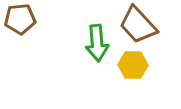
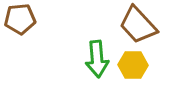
green arrow: moved 16 px down
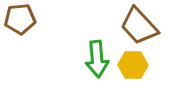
brown trapezoid: moved 1 px right, 1 px down
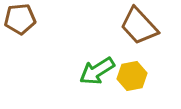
green arrow: moved 12 px down; rotated 63 degrees clockwise
yellow hexagon: moved 1 px left, 11 px down; rotated 12 degrees counterclockwise
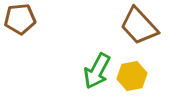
green arrow: rotated 30 degrees counterclockwise
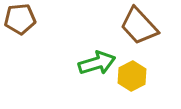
green arrow: moved 8 px up; rotated 135 degrees counterclockwise
yellow hexagon: rotated 16 degrees counterclockwise
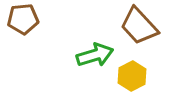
brown pentagon: moved 3 px right
green arrow: moved 2 px left, 8 px up
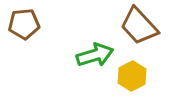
brown pentagon: moved 1 px right, 5 px down
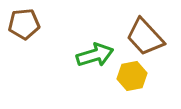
brown trapezoid: moved 6 px right, 11 px down
yellow hexagon: rotated 16 degrees clockwise
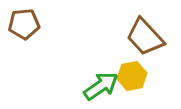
green arrow: moved 6 px right, 31 px down; rotated 18 degrees counterclockwise
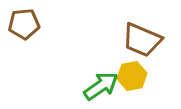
brown trapezoid: moved 3 px left, 3 px down; rotated 24 degrees counterclockwise
